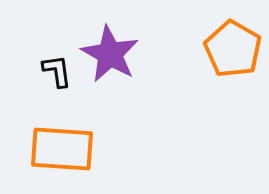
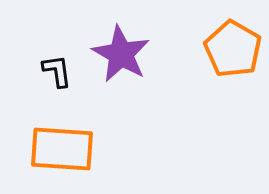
purple star: moved 11 px right
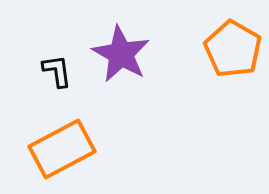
orange rectangle: rotated 32 degrees counterclockwise
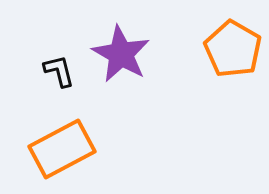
black L-shape: moved 2 px right; rotated 6 degrees counterclockwise
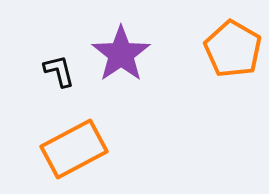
purple star: rotated 8 degrees clockwise
orange rectangle: moved 12 px right
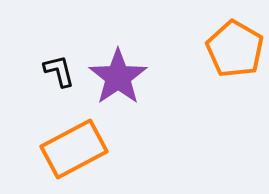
orange pentagon: moved 2 px right
purple star: moved 3 px left, 23 px down
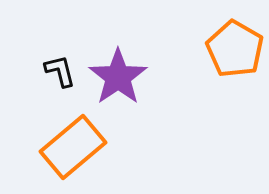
black L-shape: moved 1 px right
orange rectangle: moved 1 px left, 2 px up; rotated 12 degrees counterclockwise
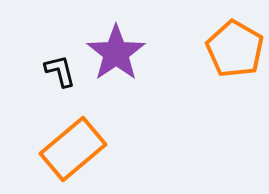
purple star: moved 2 px left, 24 px up
orange rectangle: moved 2 px down
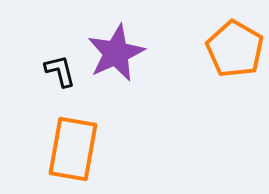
purple star: rotated 10 degrees clockwise
orange rectangle: rotated 40 degrees counterclockwise
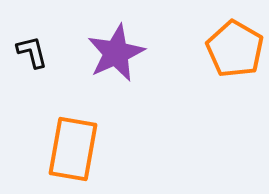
black L-shape: moved 28 px left, 19 px up
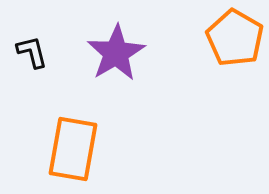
orange pentagon: moved 11 px up
purple star: rotated 6 degrees counterclockwise
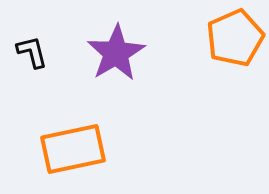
orange pentagon: rotated 18 degrees clockwise
orange rectangle: rotated 68 degrees clockwise
